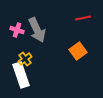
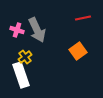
yellow cross: moved 2 px up
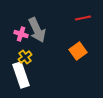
pink cross: moved 4 px right, 4 px down
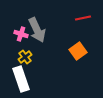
white rectangle: moved 4 px down
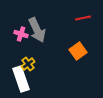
yellow cross: moved 3 px right, 7 px down
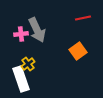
pink cross: rotated 24 degrees counterclockwise
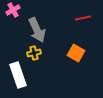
pink cross: moved 8 px left, 24 px up; rotated 24 degrees counterclockwise
orange square: moved 2 px left, 2 px down; rotated 24 degrees counterclockwise
yellow cross: moved 6 px right, 11 px up; rotated 24 degrees clockwise
white rectangle: moved 3 px left, 4 px up
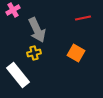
white rectangle: rotated 20 degrees counterclockwise
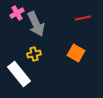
pink cross: moved 4 px right, 3 px down
gray arrow: moved 1 px left, 6 px up
yellow cross: moved 1 px down
white rectangle: moved 1 px right, 1 px up
